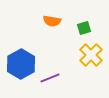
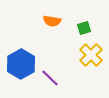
purple line: rotated 66 degrees clockwise
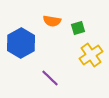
green square: moved 6 px left
yellow cross: rotated 10 degrees clockwise
blue hexagon: moved 21 px up
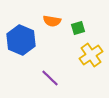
blue hexagon: moved 3 px up; rotated 8 degrees counterclockwise
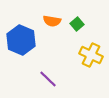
green square: moved 1 px left, 4 px up; rotated 24 degrees counterclockwise
yellow cross: rotated 30 degrees counterclockwise
purple line: moved 2 px left, 1 px down
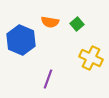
orange semicircle: moved 2 px left, 1 px down
yellow cross: moved 3 px down
purple line: rotated 66 degrees clockwise
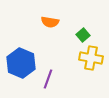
green square: moved 6 px right, 11 px down
blue hexagon: moved 23 px down
yellow cross: rotated 15 degrees counterclockwise
